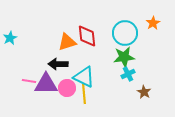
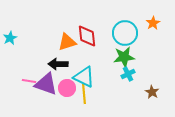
purple triangle: rotated 20 degrees clockwise
brown star: moved 8 px right
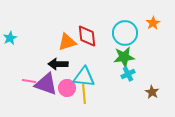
cyan triangle: rotated 20 degrees counterclockwise
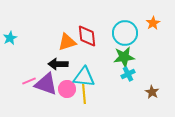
pink line: rotated 32 degrees counterclockwise
pink circle: moved 1 px down
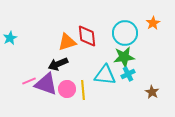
black arrow: rotated 24 degrees counterclockwise
cyan triangle: moved 21 px right, 2 px up
yellow line: moved 1 px left, 4 px up
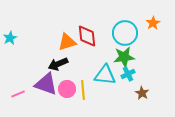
pink line: moved 11 px left, 13 px down
brown star: moved 10 px left, 1 px down
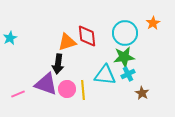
black arrow: rotated 60 degrees counterclockwise
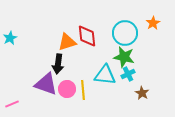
green star: rotated 20 degrees clockwise
pink line: moved 6 px left, 10 px down
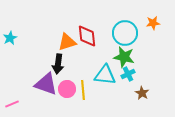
orange star: rotated 24 degrees clockwise
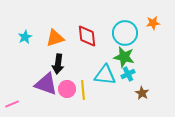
cyan star: moved 15 px right, 1 px up
orange triangle: moved 12 px left, 4 px up
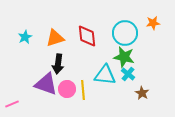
cyan cross: rotated 24 degrees counterclockwise
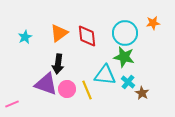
orange triangle: moved 4 px right, 5 px up; rotated 18 degrees counterclockwise
cyan cross: moved 8 px down
yellow line: moved 4 px right; rotated 18 degrees counterclockwise
